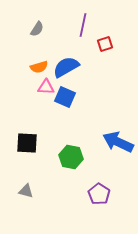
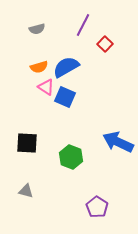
purple line: rotated 15 degrees clockwise
gray semicircle: rotated 42 degrees clockwise
red square: rotated 28 degrees counterclockwise
pink triangle: rotated 30 degrees clockwise
green hexagon: rotated 10 degrees clockwise
purple pentagon: moved 2 px left, 13 px down
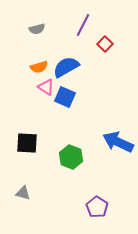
gray triangle: moved 3 px left, 2 px down
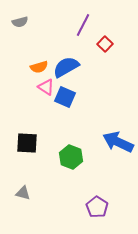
gray semicircle: moved 17 px left, 7 px up
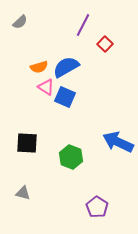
gray semicircle: rotated 28 degrees counterclockwise
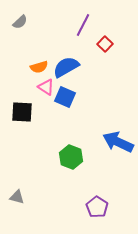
black square: moved 5 px left, 31 px up
gray triangle: moved 6 px left, 4 px down
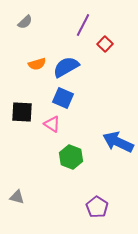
gray semicircle: moved 5 px right
orange semicircle: moved 2 px left, 3 px up
pink triangle: moved 6 px right, 37 px down
blue square: moved 2 px left, 1 px down
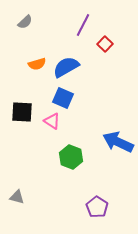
pink triangle: moved 3 px up
